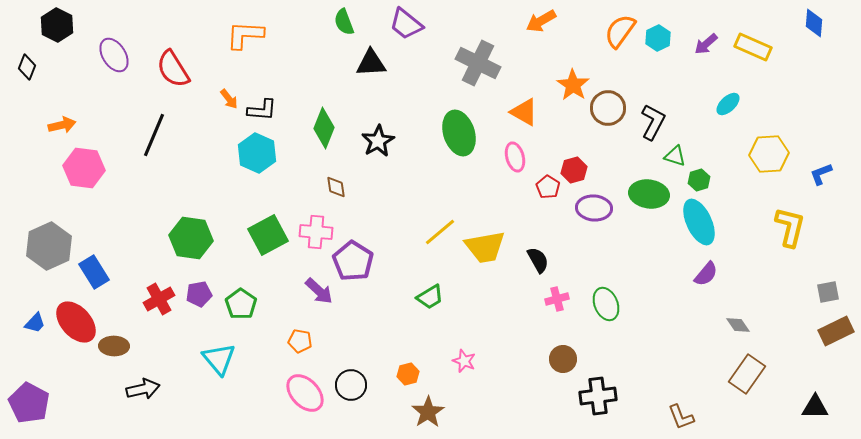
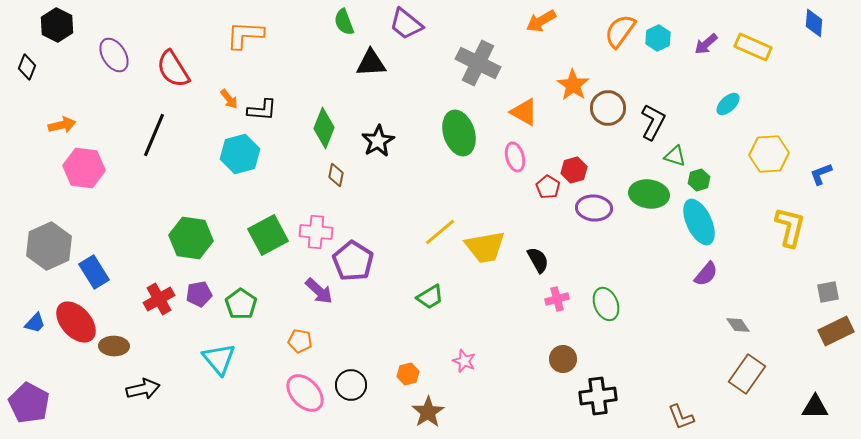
cyan hexagon at (257, 153): moved 17 px left, 1 px down; rotated 21 degrees clockwise
brown diamond at (336, 187): moved 12 px up; rotated 20 degrees clockwise
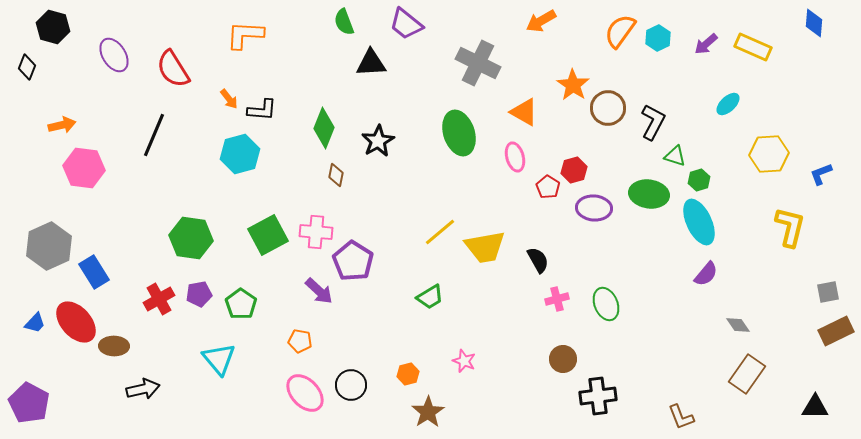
black hexagon at (57, 25): moved 4 px left, 2 px down; rotated 12 degrees counterclockwise
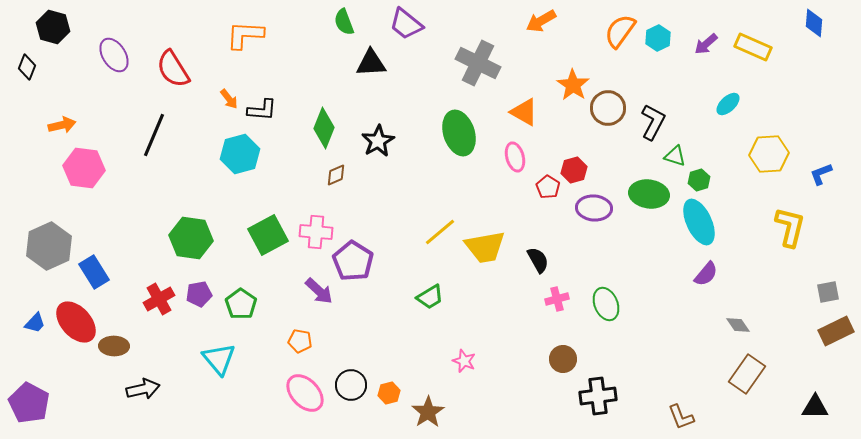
brown diamond at (336, 175): rotated 55 degrees clockwise
orange hexagon at (408, 374): moved 19 px left, 19 px down
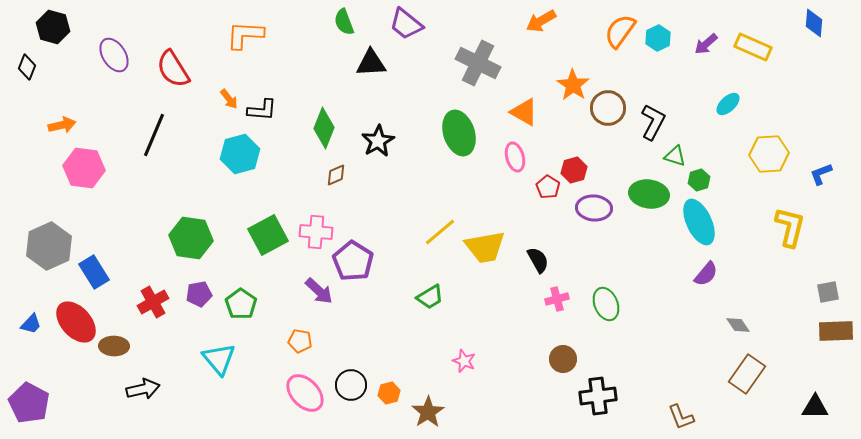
red cross at (159, 299): moved 6 px left, 3 px down
blue trapezoid at (35, 323): moved 4 px left, 1 px down
brown rectangle at (836, 331): rotated 24 degrees clockwise
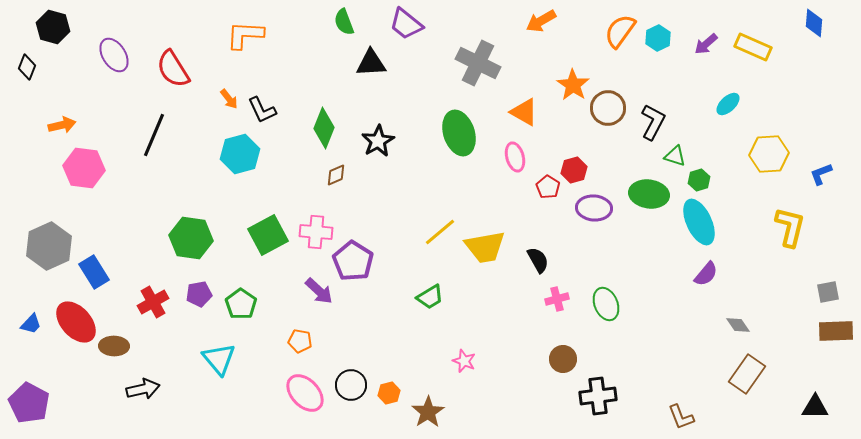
black L-shape at (262, 110): rotated 60 degrees clockwise
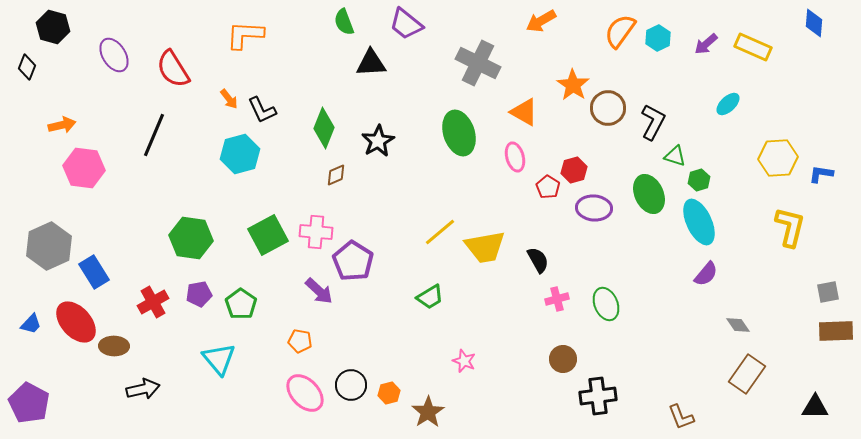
yellow hexagon at (769, 154): moved 9 px right, 4 px down
blue L-shape at (821, 174): rotated 30 degrees clockwise
green ellipse at (649, 194): rotated 57 degrees clockwise
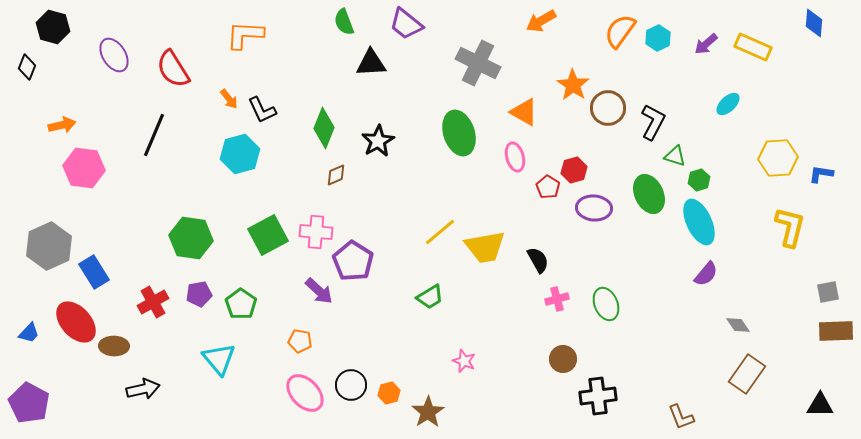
blue trapezoid at (31, 324): moved 2 px left, 9 px down
black triangle at (815, 407): moved 5 px right, 2 px up
